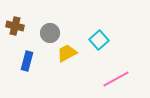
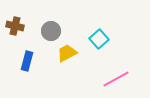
gray circle: moved 1 px right, 2 px up
cyan square: moved 1 px up
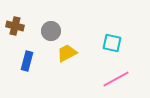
cyan square: moved 13 px right, 4 px down; rotated 36 degrees counterclockwise
